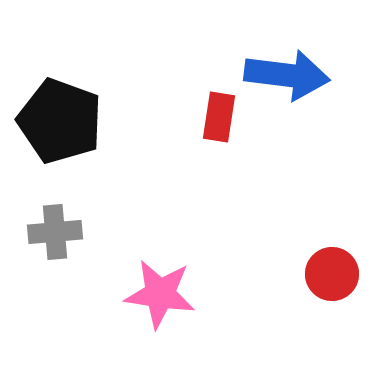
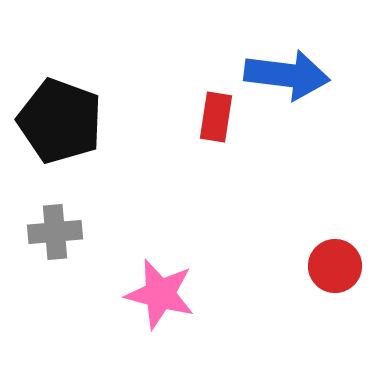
red rectangle: moved 3 px left
red circle: moved 3 px right, 8 px up
pink star: rotated 6 degrees clockwise
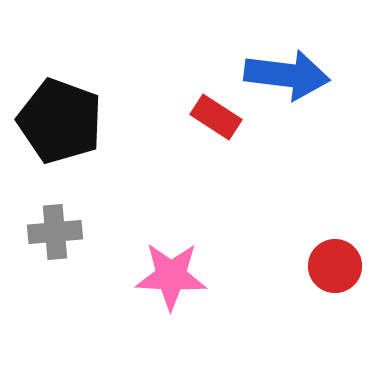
red rectangle: rotated 66 degrees counterclockwise
pink star: moved 11 px right, 18 px up; rotated 12 degrees counterclockwise
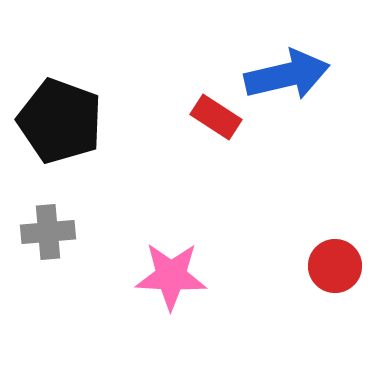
blue arrow: rotated 20 degrees counterclockwise
gray cross: moved 7 px left
